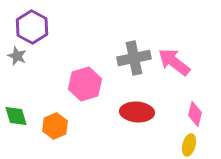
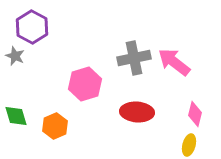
gray star: moved 2 px left
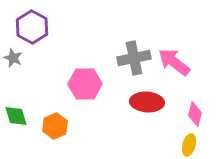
gray star: moved 2 px left, 2 px down
pink hexagon: rotated 16 degrees clockwise
red ellipse: moved 10 px right, 10 px up
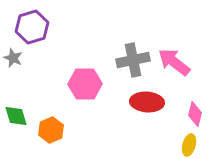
purple hexagon: rotated 16 degrees clockwise
gray cross: moved 1 px left, 2 px down
orange hexagon: moved 4 px left, 4 px down
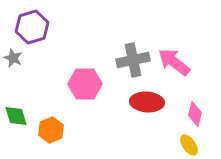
yellow ellipse: rotated 50 degrees counterclockwise
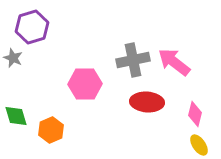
yellow ellipse: moved 10 px right
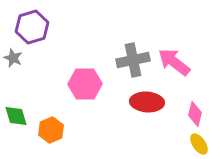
yellow ellipse: moved 1 px up
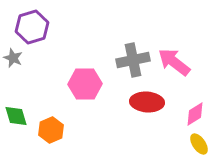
pink diamond: rotated 45 degrees clockwise
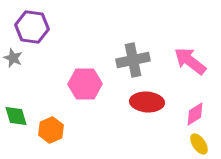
purple hexagon: rotated 24 degrees clockwise
pink arrow: moved 16 px right, 1 px up
